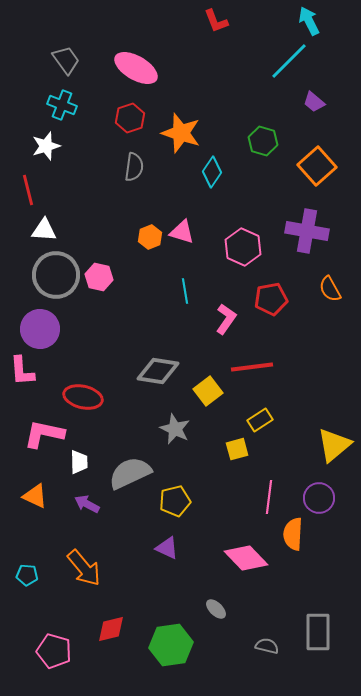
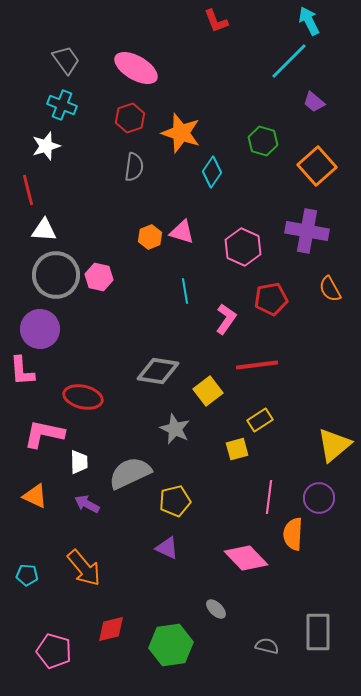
red line at (252, 367): moved 5 px right, 2 px up
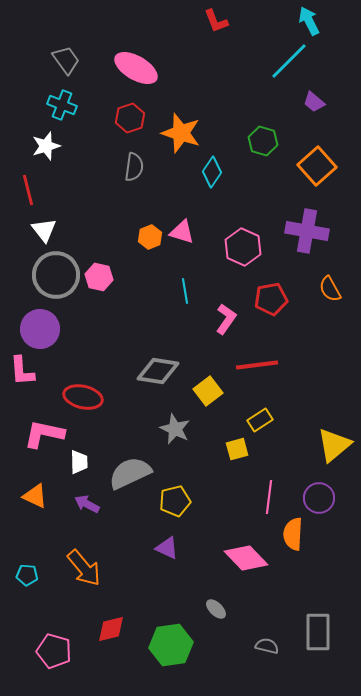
white triangle at (44, 230): rotated 48 degrees clockwise
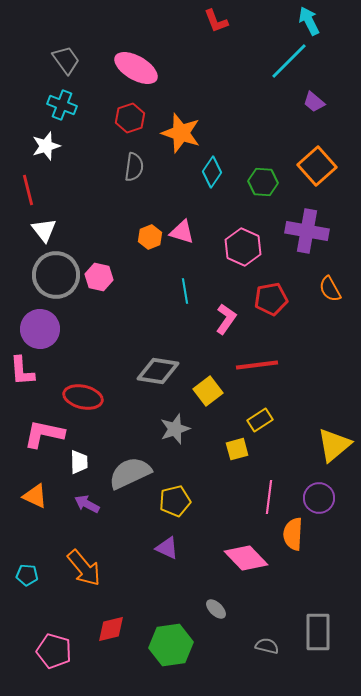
green hexagon at (263, 141): moved 41 px down; rotated 12 degrees counterclockwise
gray star at (175, 429): rotated 28 degrees clockwise
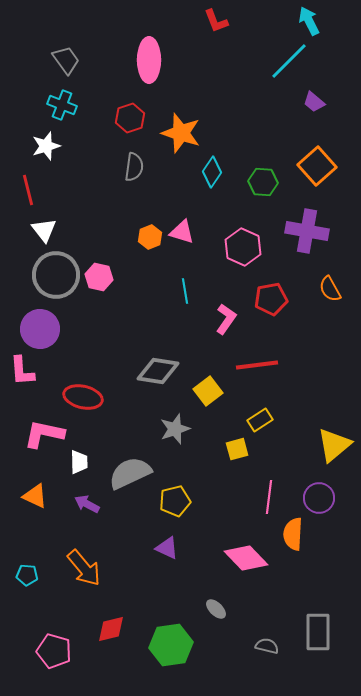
pink ellipse at (136, 68): moved 13 px right, 8 px up; rotated 60 degrees clockwise
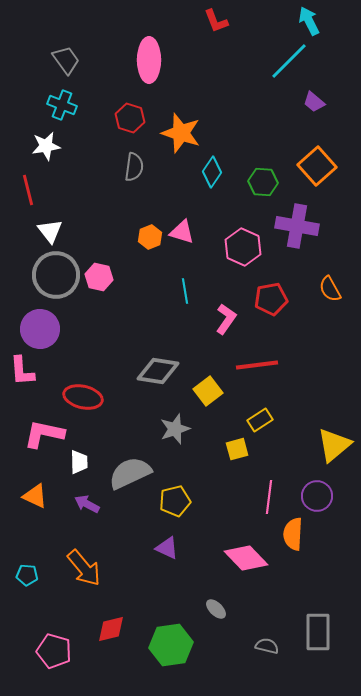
red hexagon at (130, 118): rotated 24 degrees counterclockwise
white star at (46, 146): rotated 8 degrees clockwise
white triangle at (44, 230): moved 6 px right, 1 px down
purple cross at (307, 231): moved 10 px left, 5 px up
purple circle at (319, 498): moved 2 px left, 2 px up
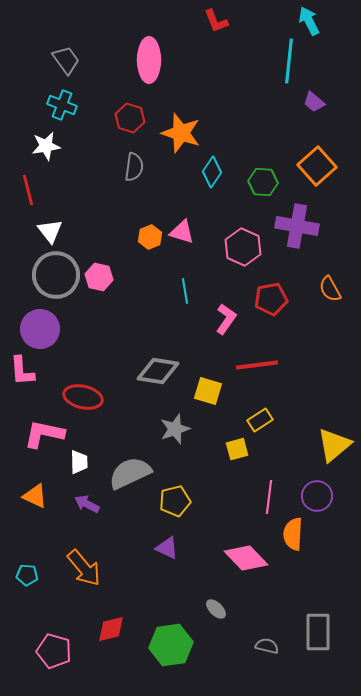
cyan line at (289, 61): rotated 39 degrees counterclockwise
yellow square at (208, 391): rotated 36 degrees counterclockwise
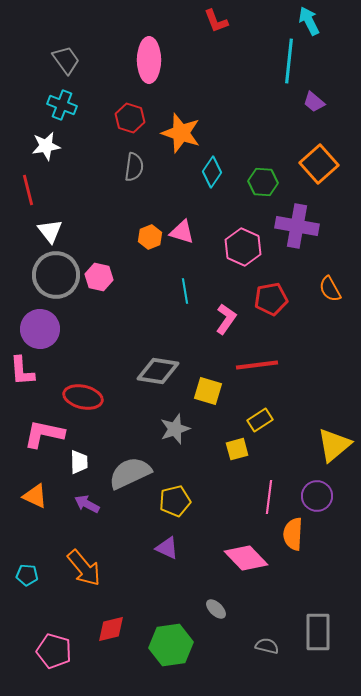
orange square at (317, 166): moved 2 px right, 2 px up
